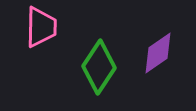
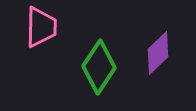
purple diamond: rotated 9 degrees counterclockwise
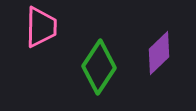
purple diamond: moved 1 px right
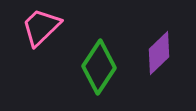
pink trapezoid: rotated 135 degrees counterclockwise
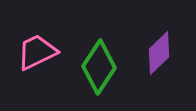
pink trapezoid: moved 4 px left, 25 px down; rotated 18 degrees clockwise
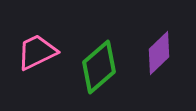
green diamond: rotated 16 degrees clockwise
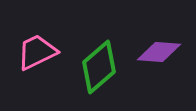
purple diamond: moved 1 px up; rotated 48 degrees clockwise
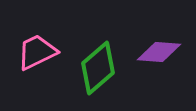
green diamond: moved 1 px left, 1 px down
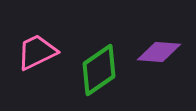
green diamond: moved 1 px right, 2 px down; rotated 6 degrees clockwise
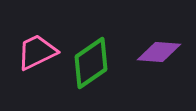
green diamond: moved 8 px left, 7 px up
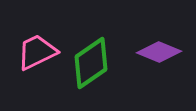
purple diamond: rotated 18 degrees clockwise
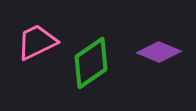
pink trapezoid: moved 10 px up
